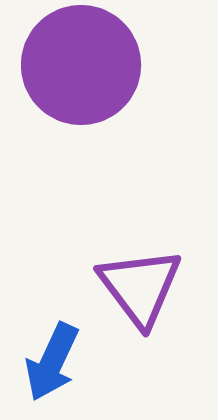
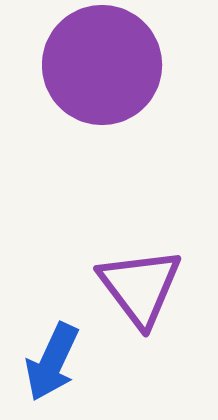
purple circle: moved 21 px right
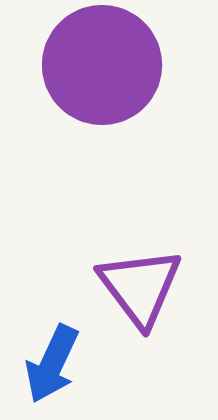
blue arrow: moved 2 px down
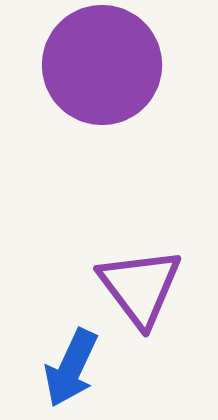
blue arrow: moved 19 px right, 4 px down
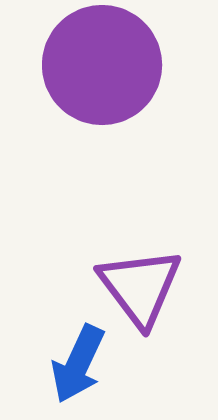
blue arrow: moved 7 px right, 4 px up
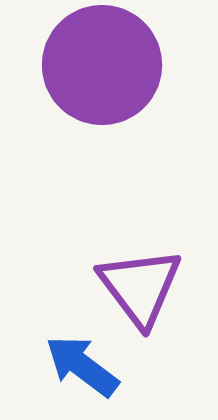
blue arrow: moved 4 px right, 2 px down; rotated 102 degrees clockwise
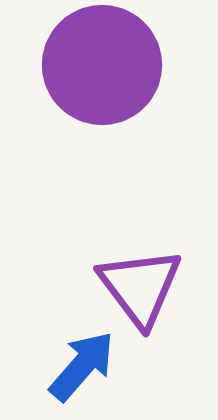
blue arrow: rotated 94 degrees clockwise
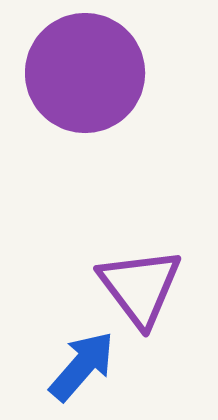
purple circle: moved 17 px left, 8 px down
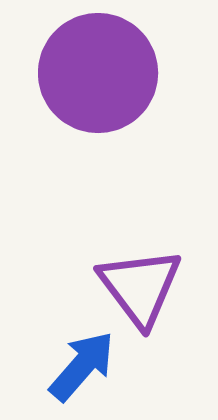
purple circle: moved 13 px right
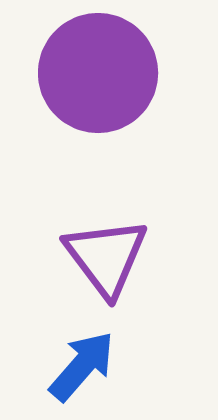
purple triangle: moved 34 px left, 30 px up
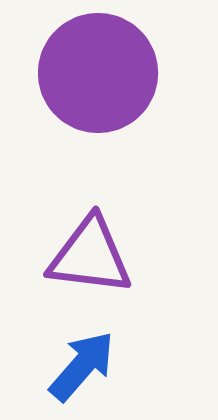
purple triangle: moved 16 px left, 1 px up; rotated 46 degrees counterclockwise
